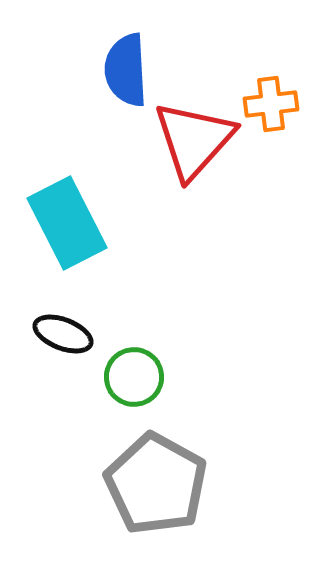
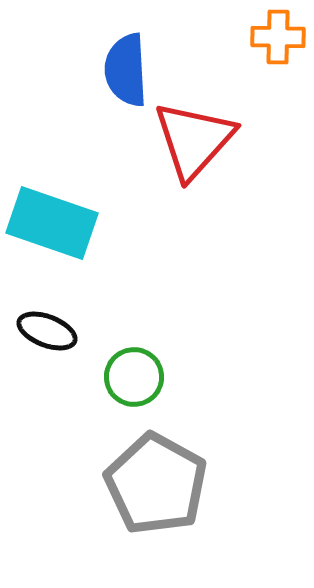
orange cross: moved 7 px right, 67 px up; rotated 8 degrees clockwise
cyan rectangle: moved 15 px left; rotated 44 degrees counterclockwise
black ellipse: moved 16 px left, 3 px up
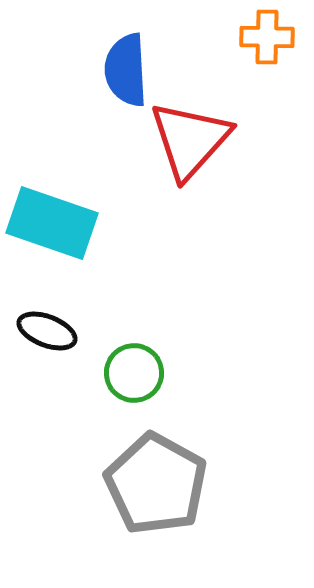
orange cross: moved 11 px left
red triangle: moved 4 px left
green circle: moved 4 px up
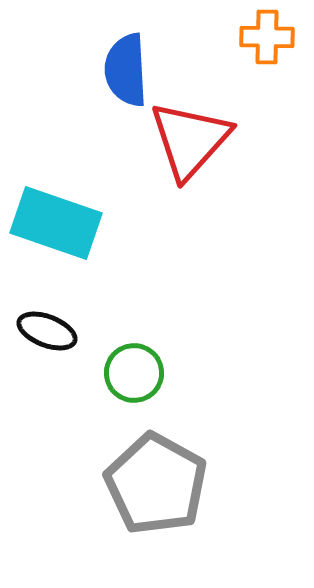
cyan rectangle: moved 4 px right
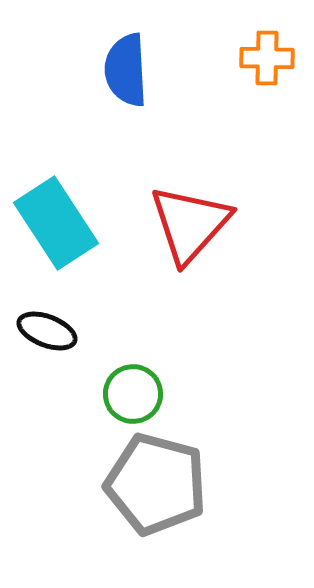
orange cross: moved 21 px down
red triangle: moved 84 px down
cyan rectangle: rotated 38 degrees clockwise
green circle: moved 1 px left, 21 px down
gray pentagon: rotated 14 degrees counterclockwise
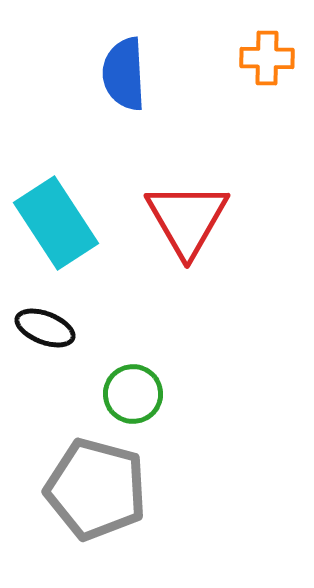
blue semicircle: moved 2 px left, 4 px down
red triangle: moved 3 px left, 5 px up; rotated 12 degrees counterclockwise
black ellipse: moved 2 px left, 3 px up
gray pentagon: moved 60 px left, 5 px down
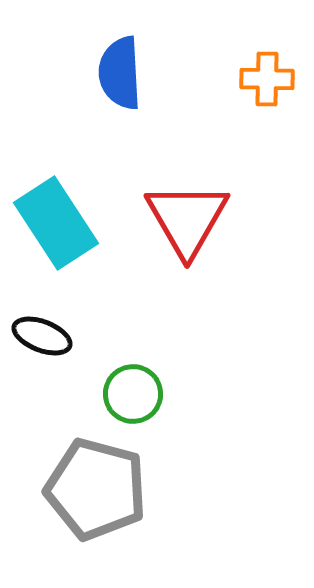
orange cross: moved 21 px down
blue semicircle: moved 4 px left, 1 px up
black ellipse: moved 3 px left, 8 px down
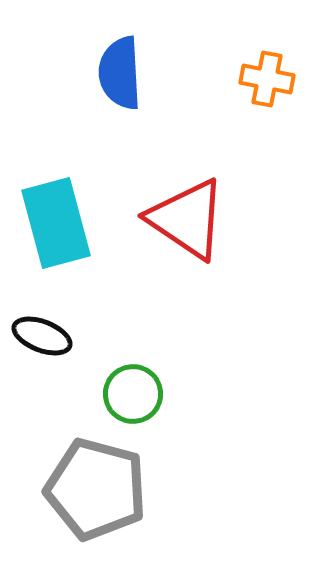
orange cross: rotated 10 degrees clockwise
red triangle: rotated 26 degrees counterclockwise
cyan rectangle: rotated 18 degrees clockwise
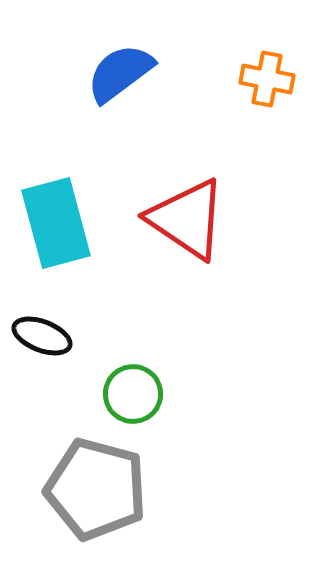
blue semicircle: rotated 56 degrees clockwise
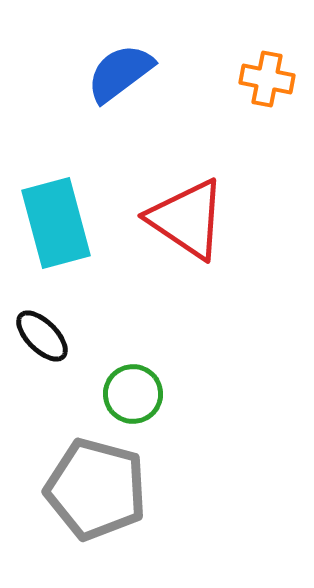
black ellipse: rotated 24 degrees clockwise
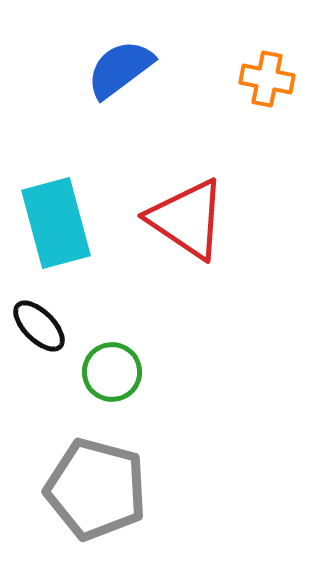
blue semicircle: moved 4 px up
black ellipse: moved 3 px left, 10 px up
green circle: moved 21 px left, 22 px up
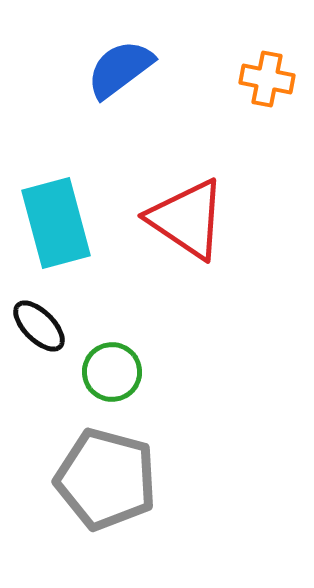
gray pentagon: moved 10 px right, 10 px up
